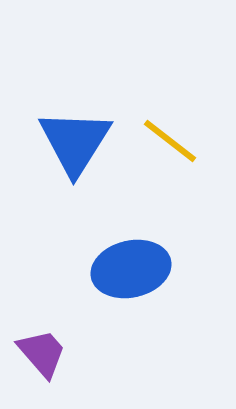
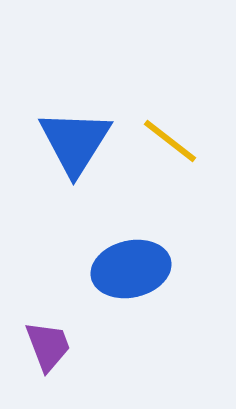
purple trapezoid: moved 6 px right, 7 px up; rotated 20 degrees clockwise
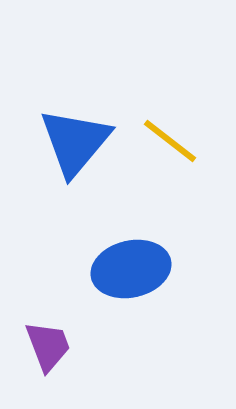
blue triangle: rotated 8 degrees clockwise
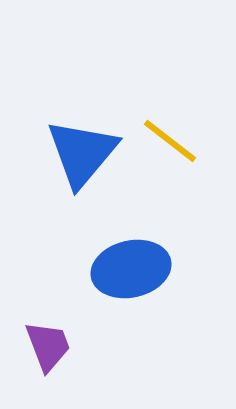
blue triangle: moved 7 px right, 11 px down
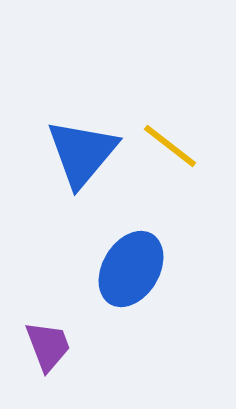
yellow line: moved 5 px down
blue ellipse: rotated 46 degrees counterclockwise
